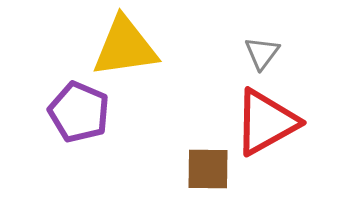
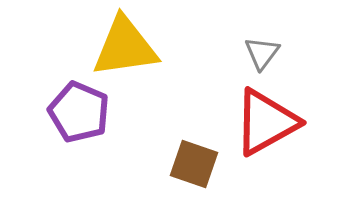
brown square: moved 14 px left, 5 px up; rotated 18 degrees clockwise
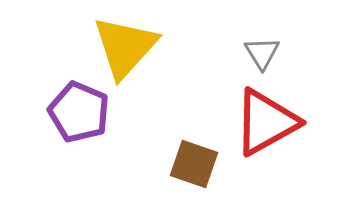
yellow triangle: rotated 40 degrees counterclockwise
gray triangle: rotated 9 degrees counterclockwise
